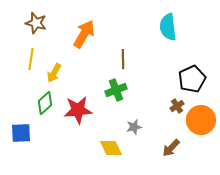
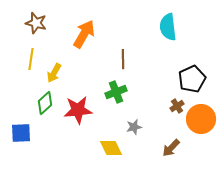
green cross: moved 2 px down
orange circle: moved 1 px up
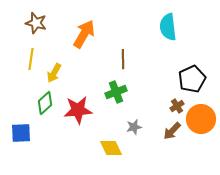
brown arrow: moved 1 px right, 17 px up
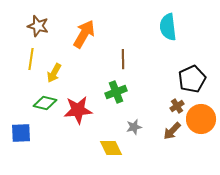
brown star: moved 2 px right, 3 px down
green diamond: rotated 55 degrees clockwise
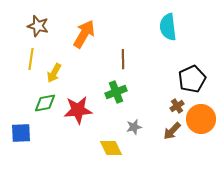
green diamond: rotated 25 degrees counterclockwise
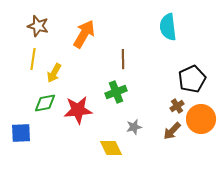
yellow line: moved 2 px right
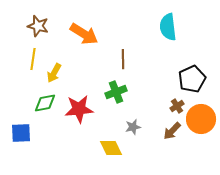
orange arrow: rotated 92 degrees clockwise
red star: moved 1 px right, 1 px up
gray star: moved 1 px left
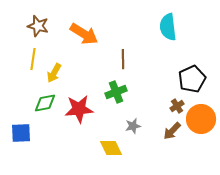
gray star: moved 1 px up
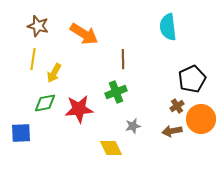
brown arrow: rotated 36 degrees clockwise
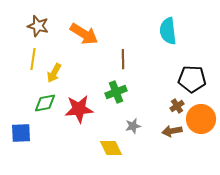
cyan semicircle: moved 4 px down
black pentagon: rotated 28 degrees clockwise
